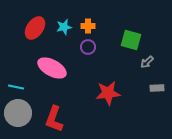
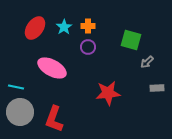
cyan star: rotated 21 degrees counterclockwise
gray circle: moved 2 px right, 1 px up
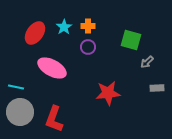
red ellipse: moved 5 px down
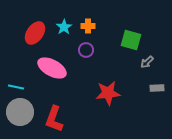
purple circle: moved 2 px left, 3 px down
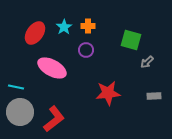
gray rectangle: moved 3 px left, 8 px down
red L-shape: rotated 148 degrees counterclockwise
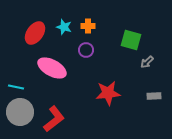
cyan star: rotated 21 degrees counterclockwise
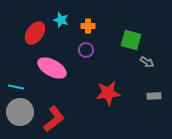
cyan star: moved 3 px left, 7 px up
gray arrow: rotated 104 degrees counterclockwise
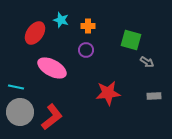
red L-shape: moved 2 px left, 2 px up
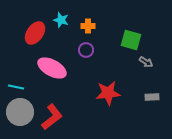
gray arrow: moved 1 px left
gray rectangle: moved 2 px left, 1 px down
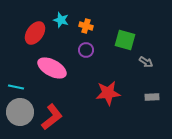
orange cross: moved 2 px left; rotated 16 degrees clockwise
green square: moved 6 px left
